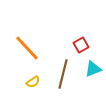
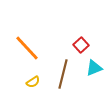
red square: rotated 14 degrees counterclockwise
cyan triangle: moved 1 px right, 1 px up
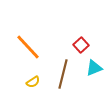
orange line: moved 1 px right, 1 px up
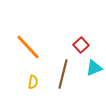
yellow semicircle: rotated 48 degrees counterclockwise
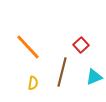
cyan triangle: moved 9 px down
brown line: moved 1 px left, 2 px up
yellow semicircle: moved 1 px down
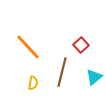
cyan triangle: rotated 18 degrees counterclockwise
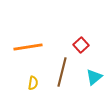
orange line: rotated 56 degrees counterclockwise
